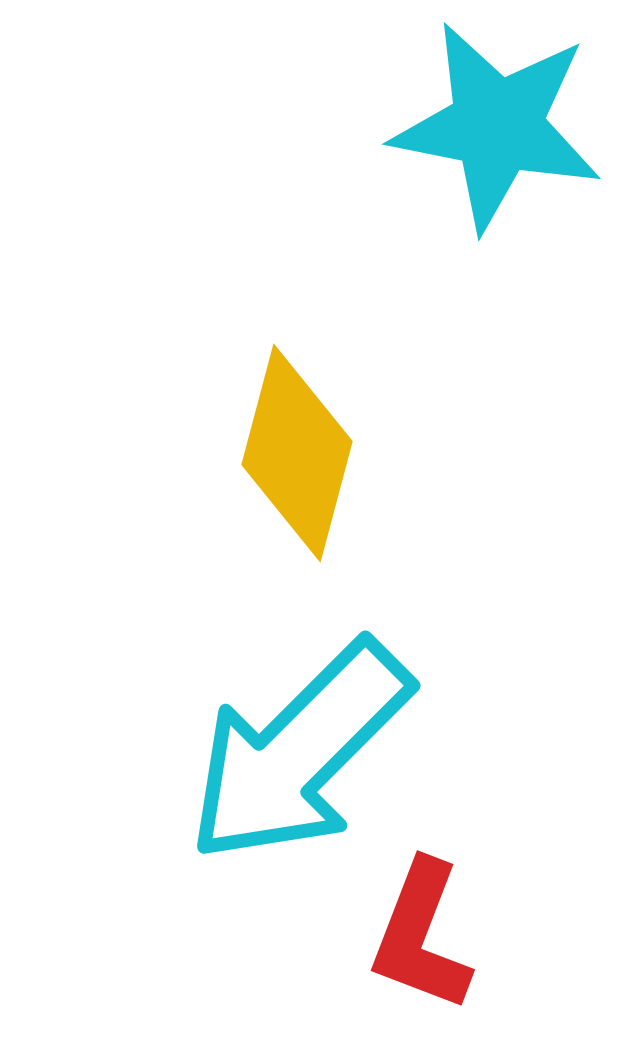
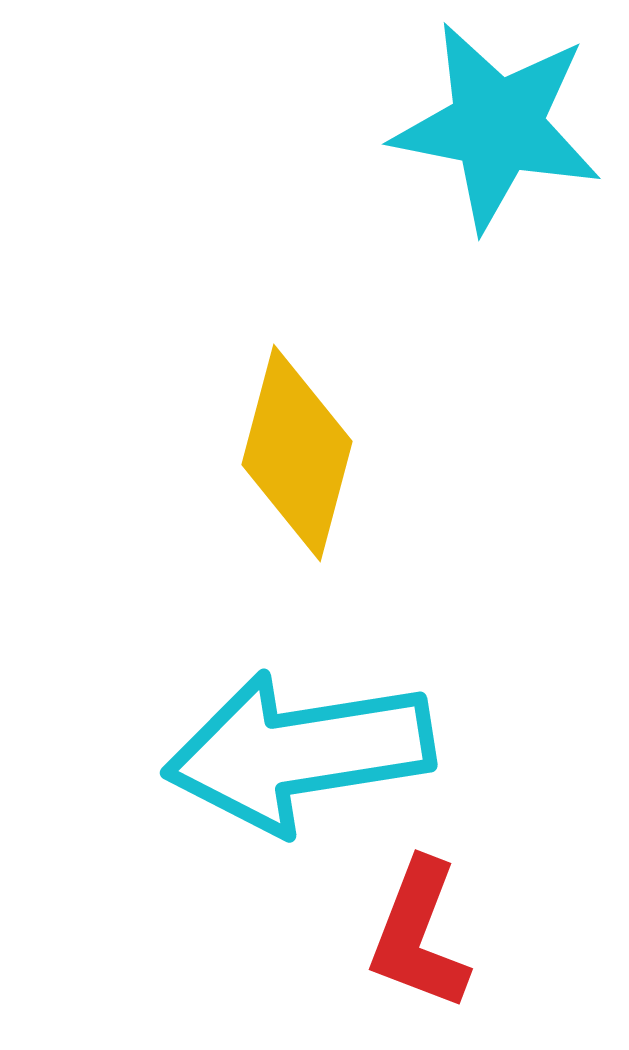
cyan arrow: rotated 36 degrees clockwise
red L-shape: moved 2 px left, 1 px up
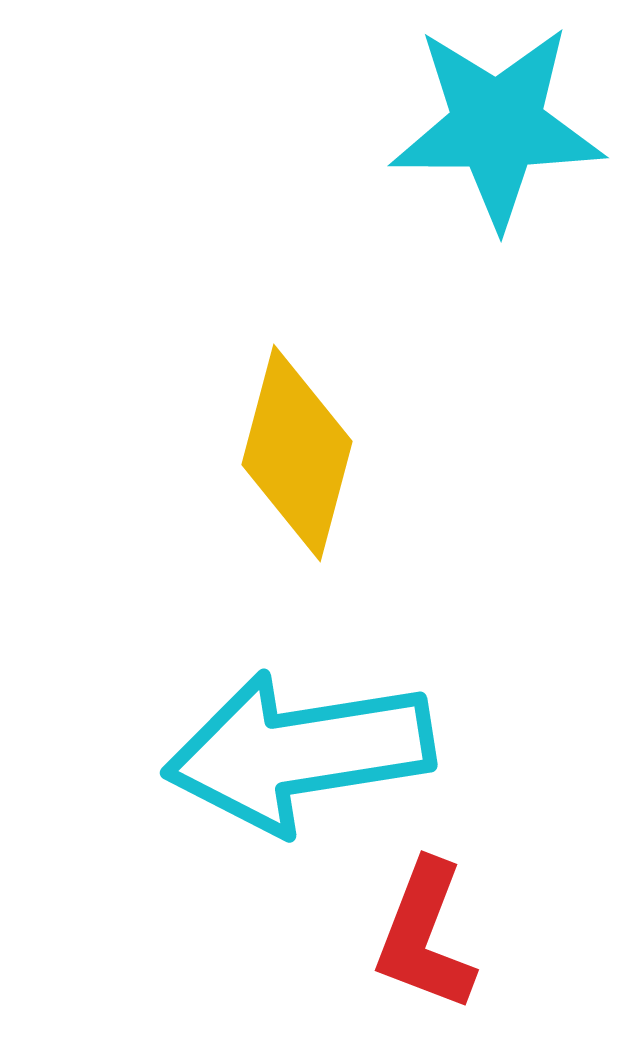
cyan star: rotated 11 degrees counterclockwise
red L-shape: moved 6 px right, 1 px down
